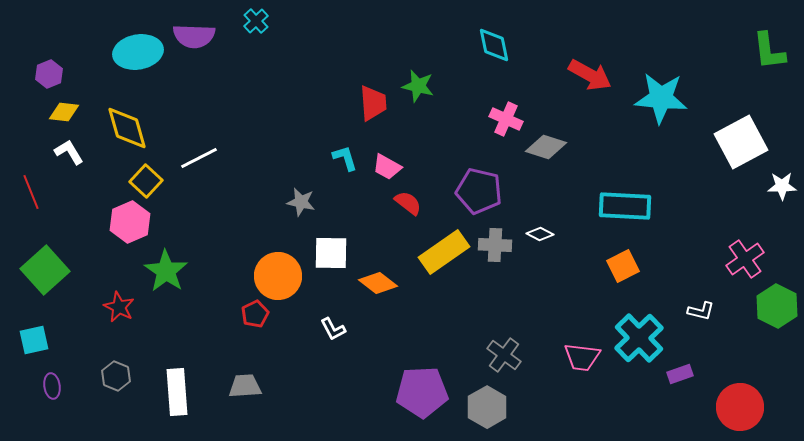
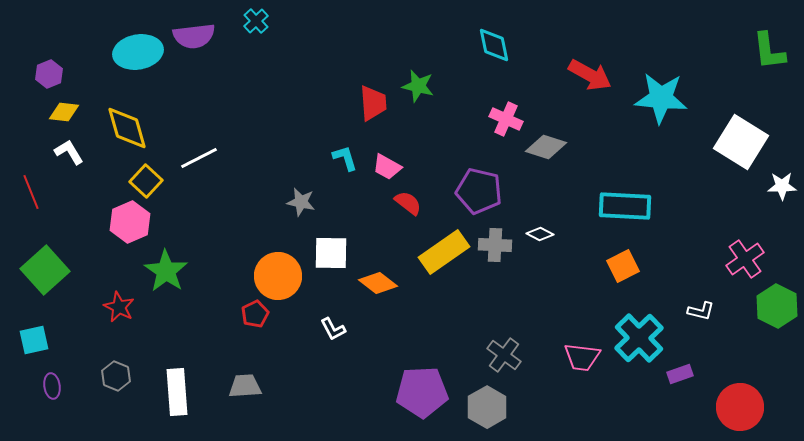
purple semicircle at (194, 36): rotated 9 degrees counterclockwise
white square at (741, 142): rotated 30 degrees counterclockwise
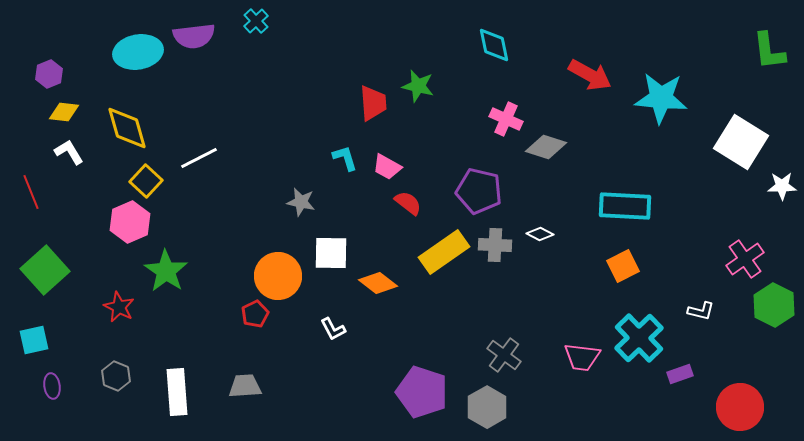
green hexagon at (777, 306): moved 3 px left, 1 px up
purple pentagon at (422, 392): rotated 21 degrees clockwise
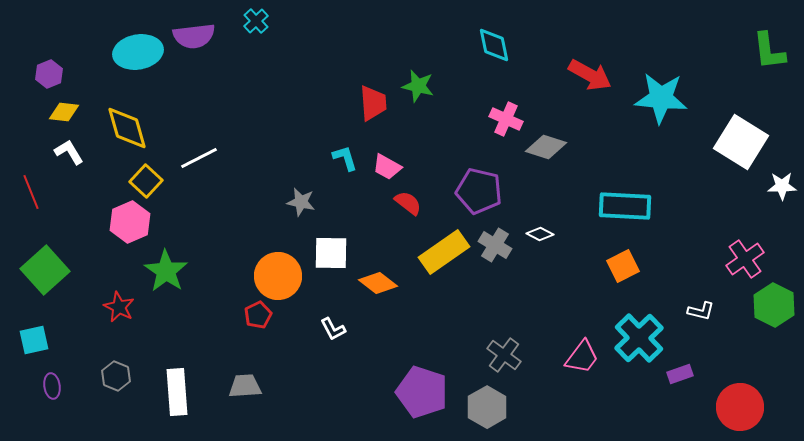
gray cross at (495, 245): rotated 28 degrees clockwise
red pentagon at (255, 314): moved 3 px right, 1 px down
pink trapezoid at (582, 357): rotated 60 degrees counterclockwise
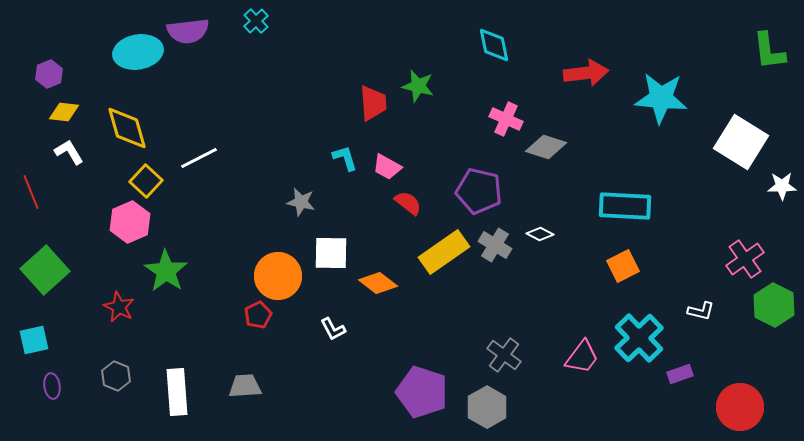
purple semicircle at (194, 36): moved 6 px left, 5 px up
red arrow at (590, 75): moved 4 px left, 2 px up; rotated 36 degrees counterclockwise
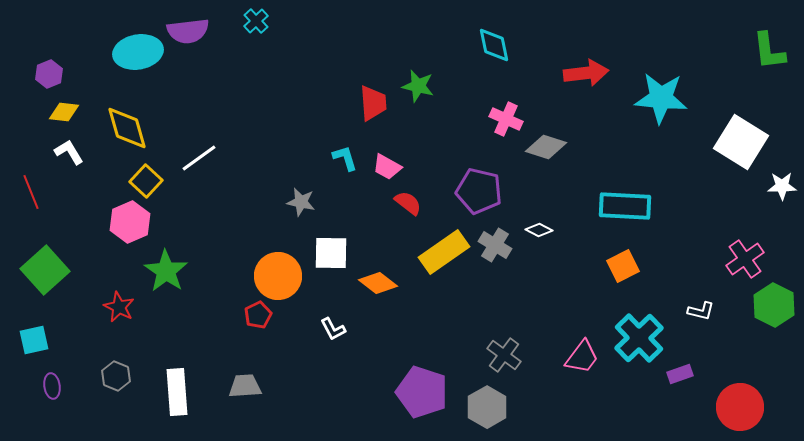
white line at (199, 158): rotated 9 degrees counterclockwise
white diamond at (540, 234): moved 1 px left, 4 px up
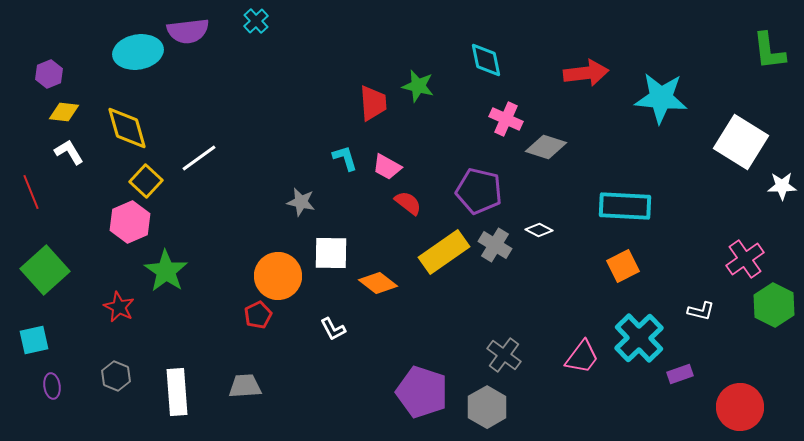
cyan diamond at (494, 45): moved 8 px left, 15 px down
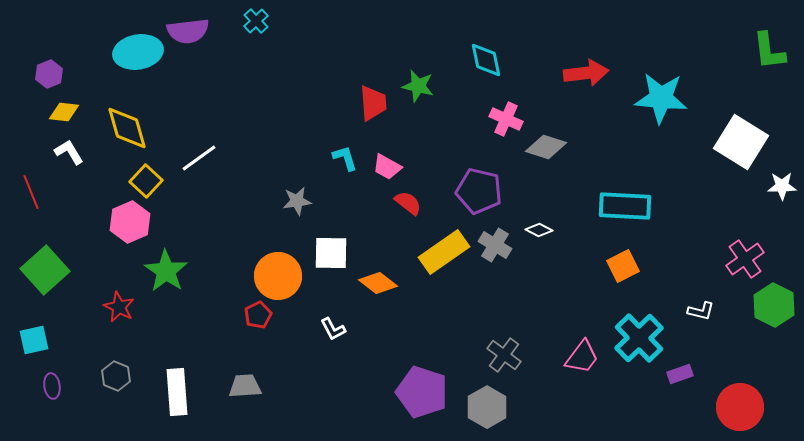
gray star at (301, 202): moved 4 px left, 1 px up; rotated 20 degrees counterclockwise
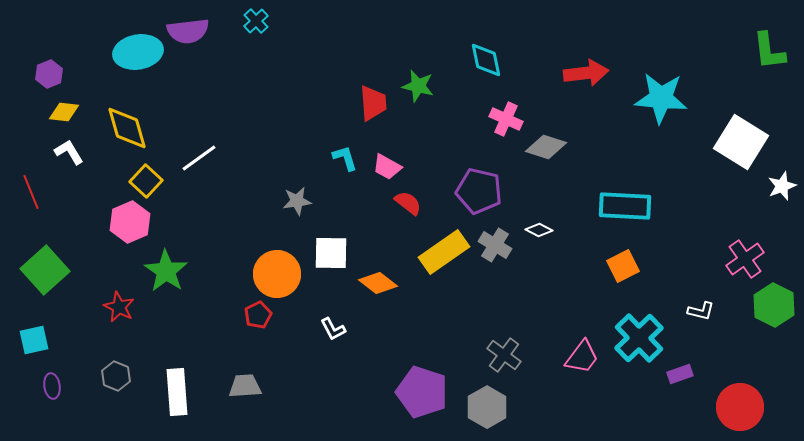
white star at (782, 186): rotated 20 degrees counterclockwise
orange circle at (278, 276): moved 1 px left, 2 px up
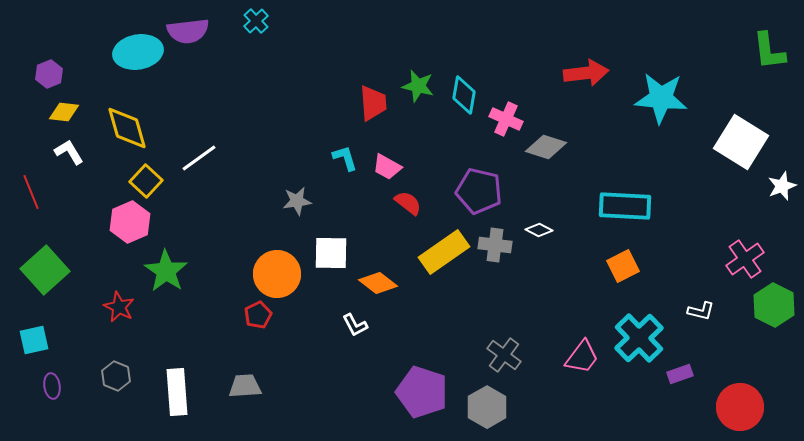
cyan diamond at (486, 60): moved 22 px left, 35 px down; rotated 21 degrees clockwise
gray cross at (495, 245): rotated 24 degrees counterclockwise
white L-shape at (333, 329): moved 22 px right, 4 px up
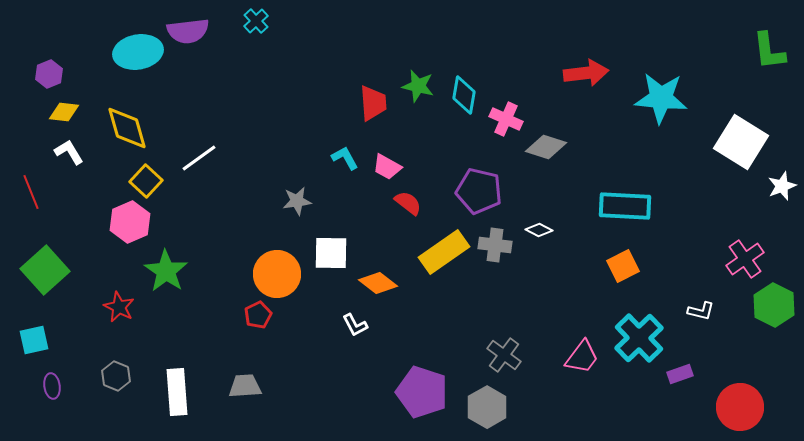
cyan L-shape at (345, 158): rotated 12 degrees counterclockwise
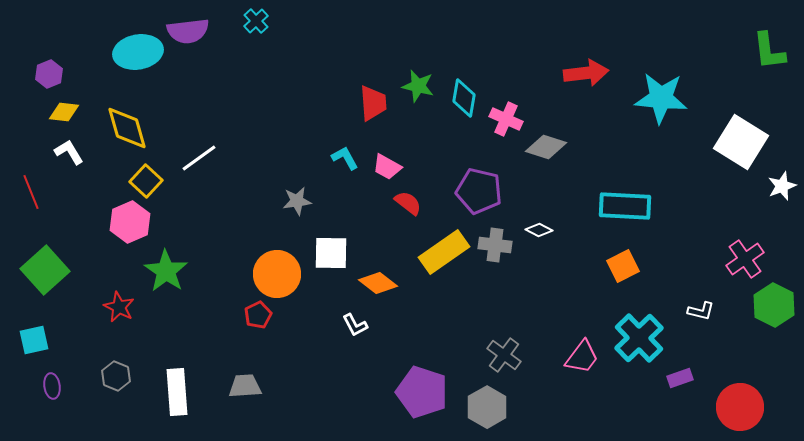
cyan diamond at (464, 95): moved 3 px down
purple rectangle at (680, 374): moved 4 px down
